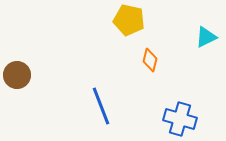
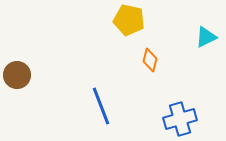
blue cross: rotated 32 degrees counterclockwise
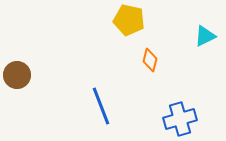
cyan triangle: moved 1 px left, 1 px up
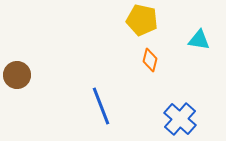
yellow pentagon: moved 13 px right
cyan triangle: moved 6 px left, 4 px down; rotated 35 degrees clockwise
blue cross: rotated 32 degrees counterclockwise
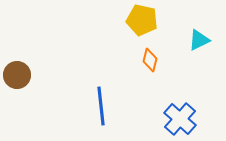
cyan triangle: rotated 35 degrees counterclockwise
blue line: rotated 15 degrees clockwise
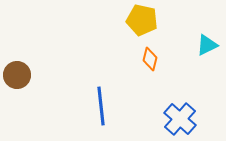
cyan triangle: moved 8 px right, 5 px down
orange diamond: moved 1 px up
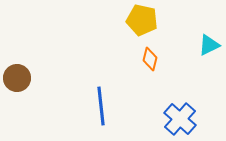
cyan triangle: moved 2 px right
brown circle: moved 3 px down
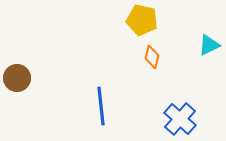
orange diamond: moved 2 px right, 2 px up
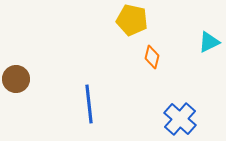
yellow pentagon: moved 10 px left
cyan triangle: moved 3 px up
brown circle: moved 1 px left, 1 px down
blue line: moved 12 px left, 2 px up
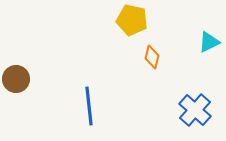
blue line: moved 2 px down
blue cross: moved 15 px right, 9 px up
